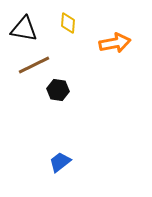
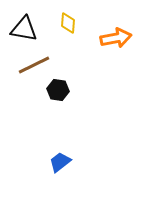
orange arrow: moved 1 px right, 5 px up
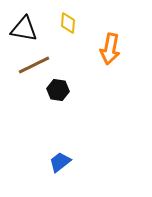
orange arrow: moved 6 px left, 11 px down; rotated 112 degrees clockwise
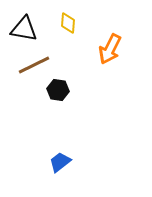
orange arrow: rotated 16 degrees clockwise
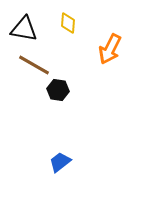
brown line: rotated 56 degrees clockwise
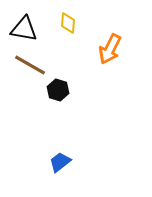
brown line: moved 4 px left
black hexagon: rotated 10 degrees clockwise
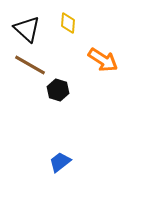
black triangle: moved 3 px right; rotated 32 degrees clockwise
orange arrow: moved 7 px left, 11 px down; rotated 84 degrees counterclockwise
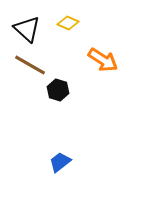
yellow diamond: rotated 70 degrees counterclockwise
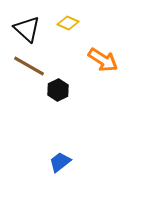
brown line: moved 1 px left, 1 px down
black hexagon: rotated 15 degrees clockwise
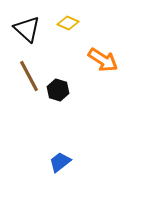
brown line: moved 10 px down; rotated 32 degrees clockwise
black hexagon: rotated 15 degrees counterclockwise
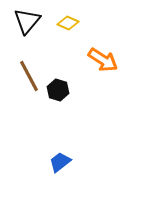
black triangle: moved 8 px up; rotated 28 degrees clockwise
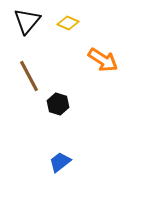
black hexagon: moved 14 px down
